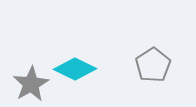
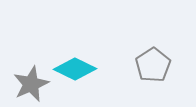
gray star: rotated 6 degrees clockwise
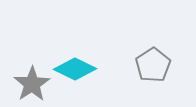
gray star: moved 1 px right; rotated 9 degrees counterclockwise
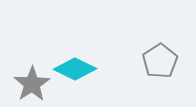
gray pentagon: moved 7 px right, 4 px up
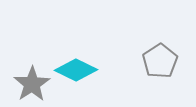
cyan diamond: moved 1 px right, 1 px down
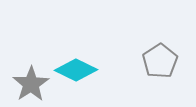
gray star: moved 1 px left
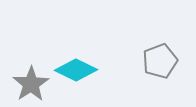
gray pentagon: rotated 12 degrees clockwise
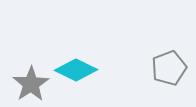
gray pentagon: moved 9 px right, 7 px down
